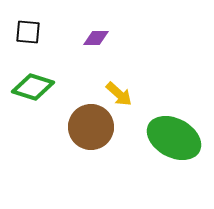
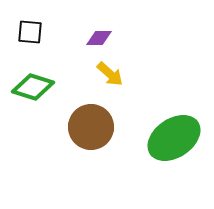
black square: moved 2 px right
purple diamond: moved 3 px right
yellow arrow: moved 9 px left, 20 px up
green ellipse: rotated 62 degrees counterclockwise
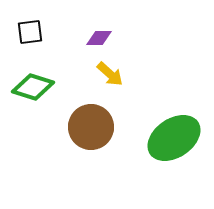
black square: rotated 12 degrees counterclockwise
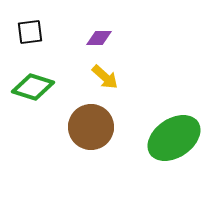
yellow arrow: moved 5 px left, 3 px down
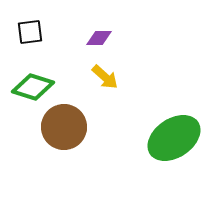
brown circle: moved 27 px left
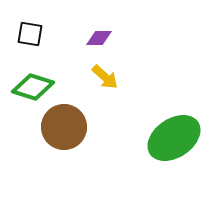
black square: moved 2 px down; rotated 16 degrees clockwise
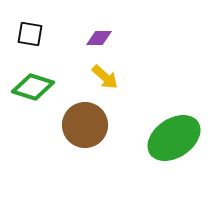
brown circle: moved 21 px right, 2 px up
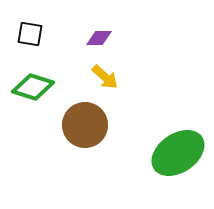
green ellipse: moved 4 px right, 15 px down
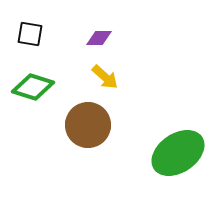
brown circle: moved 3 px right
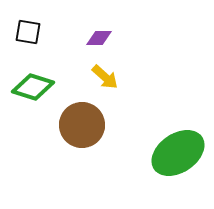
black square: moved 2 px left, 2 px up
brown circle: moved 6 px left
